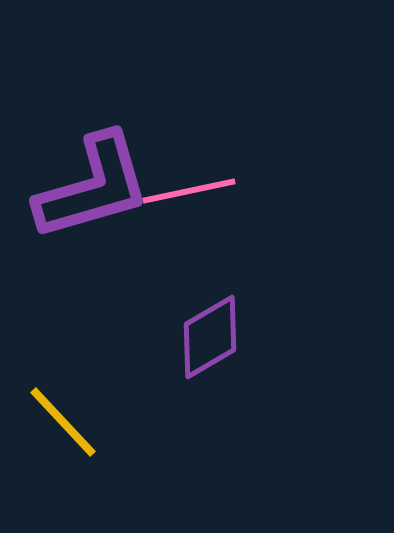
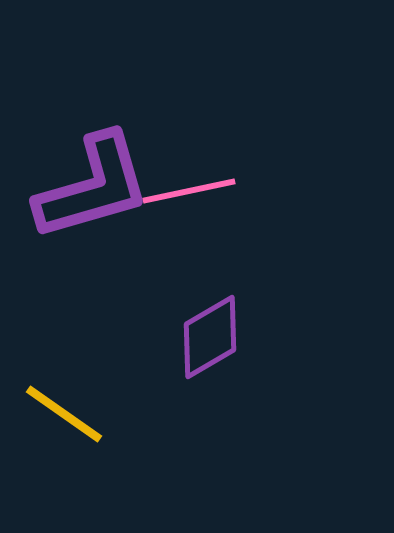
yellow line: moved 1 px right, 8 px up; rotated 12 degrees counterclockwise
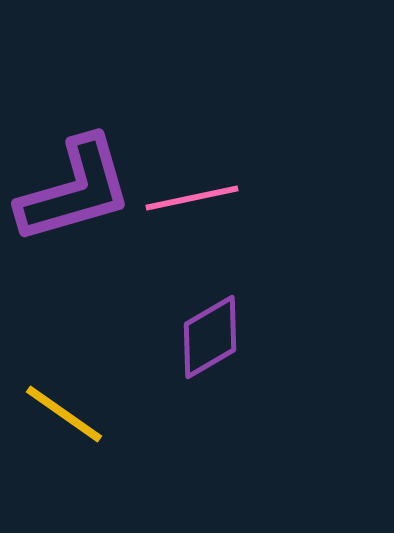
purple L-shape: moved 18 px left, 3 px down
pink line: moved 3 px right, 7 px down
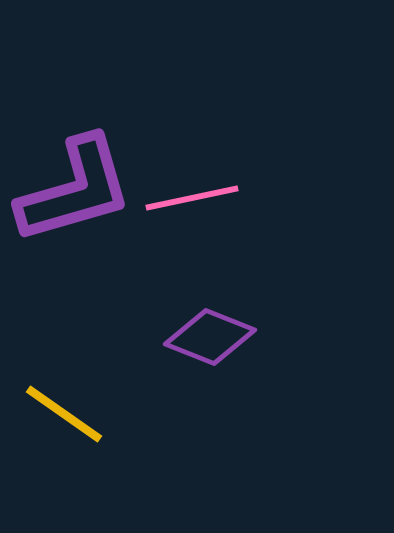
purple diamond: rotated 52 degrees clockwise
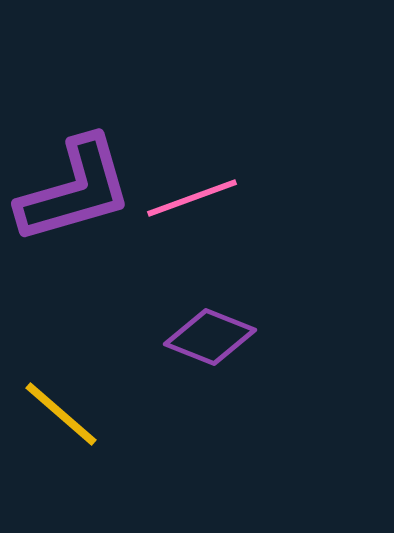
pink line: rotated 8 degrees counterclockwise
yellow line: moved 3 px left; rotated 6 degrees clockwise
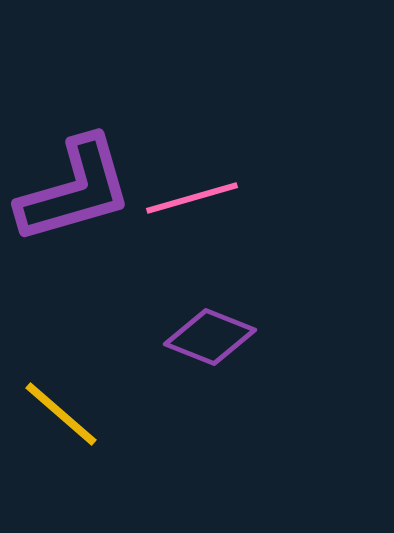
pink line: rotated 4 degrees clockwise
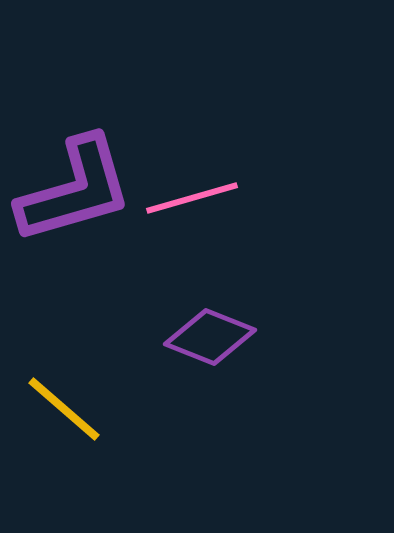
yellow line: moved 3 px right, 5 px up
